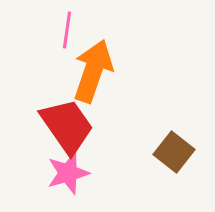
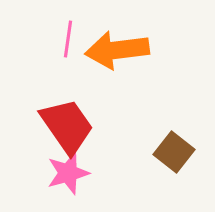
pink line: moved 1 px right, 9 px down
orange arrow: moved 24 px right, 21 px up; rotated 116 degrees counterclockwise
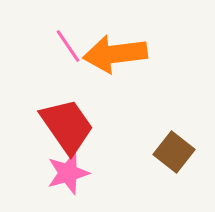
pink line: moved 7 px down; rotated 42 degrees counterclockwise
orange arrow: moved 2 px left, 4 px down
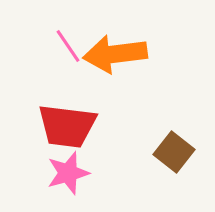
red trapezoid: rotated 132 degrees clockwise
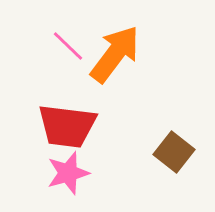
pink line: rotated 12 degrees counterclockwise
orange arrow: rotated 134 degrees clockwise
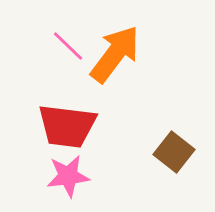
pink star: moved 3 px down; rotated 9 degrees clockwise
